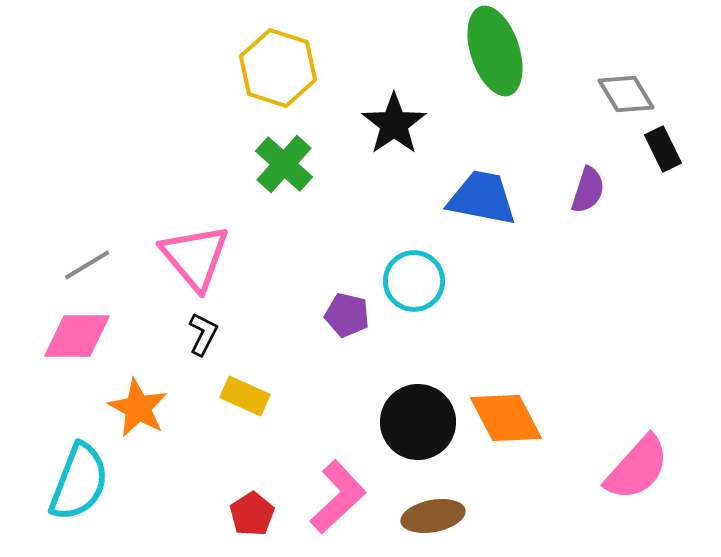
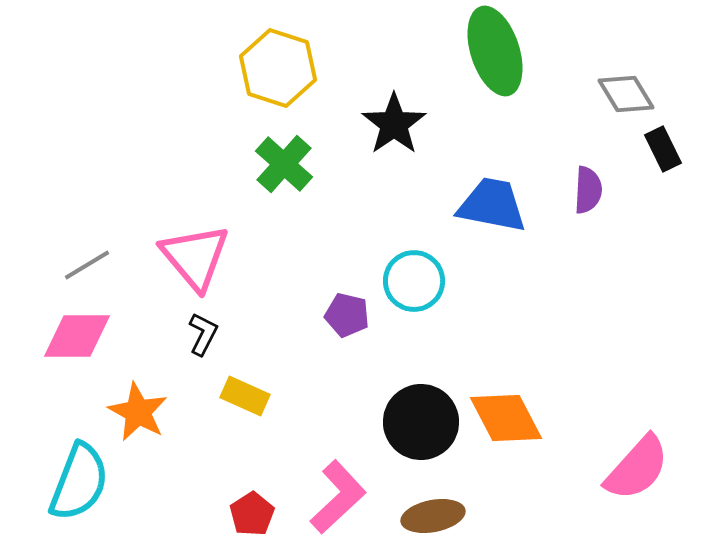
purple semicircle: rotated 15 degrees counterclockwise
blue trapezoid: moved 10 px right, 7 px down
orange star: moved 4 px down
black circle: moved 3 px right
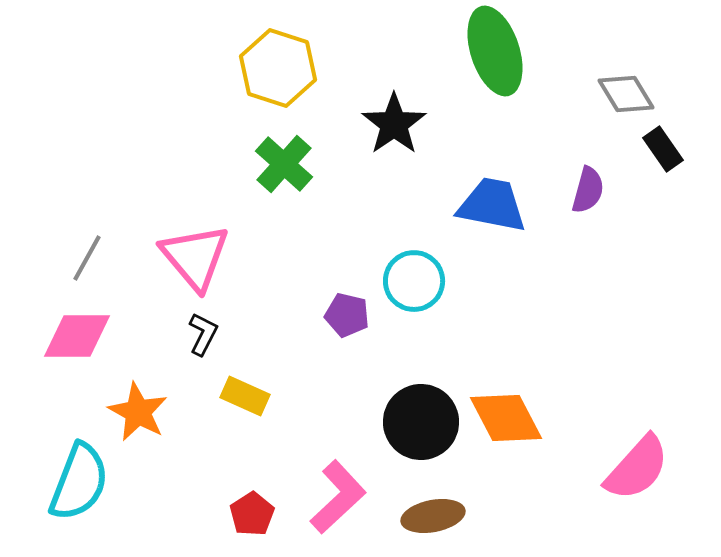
black rectangle: rotated 9 degrees counterclockwise
purple semicircle: rotated 12 degrees clockwise
gray line: moved 7 px up; rotated 30 degrees counterclockwise
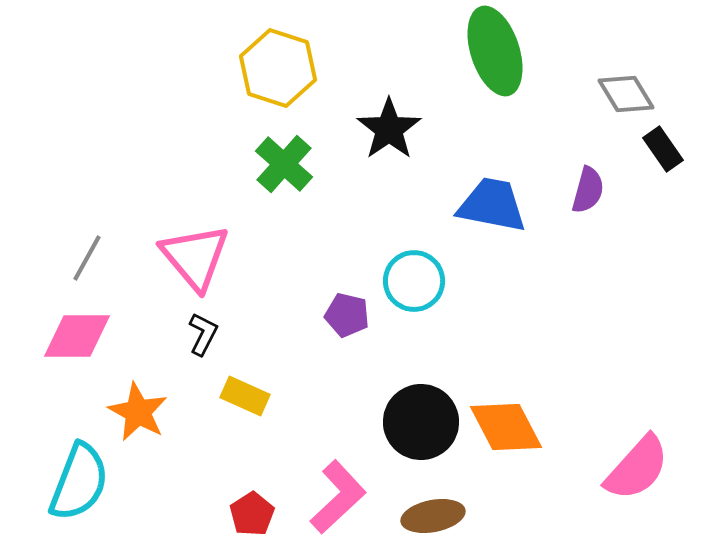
black star: moved 5 px left, 5 px down
orange diamond: moved 9 px down
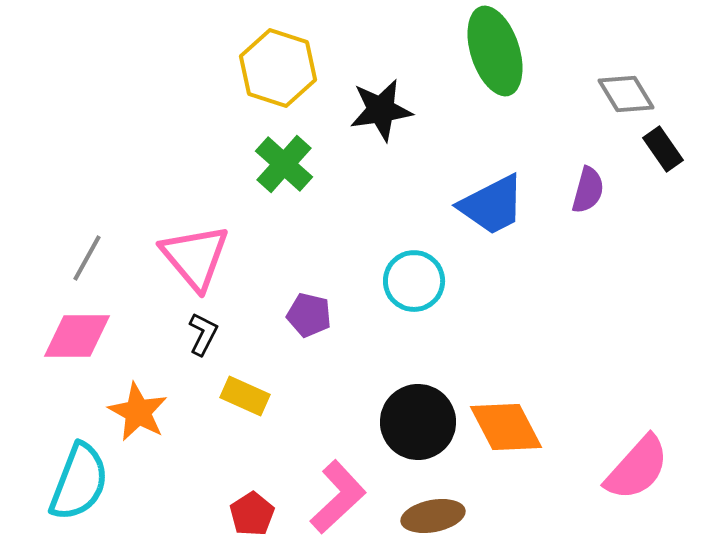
black star: moved 8 px left, 19 px up; rotated 26 degrees clockwise
blue trapezoid: rotated 142 degrees clockwise
purple pentagon: moved 38 px left
black circle: moved 3 px left
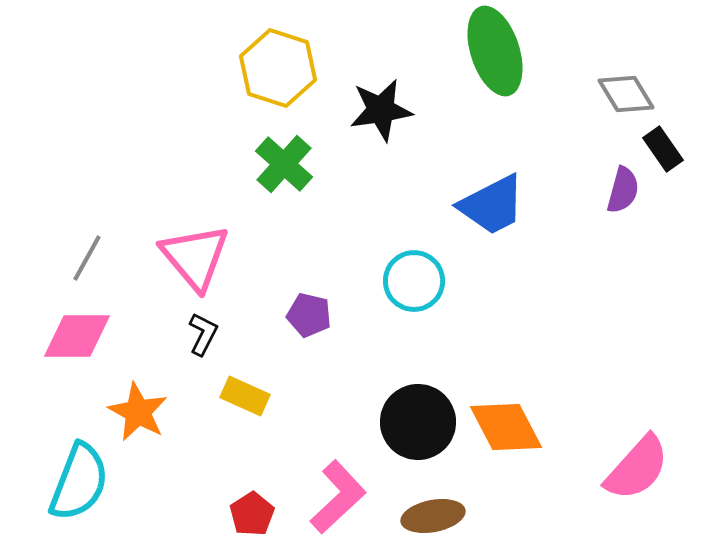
purple semicircle: moved 35 px right
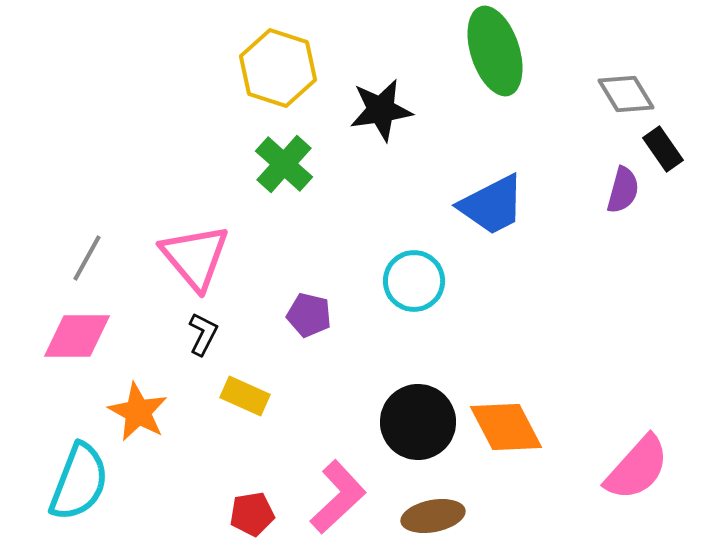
red pentagon: rotated 24 degrees clockwise
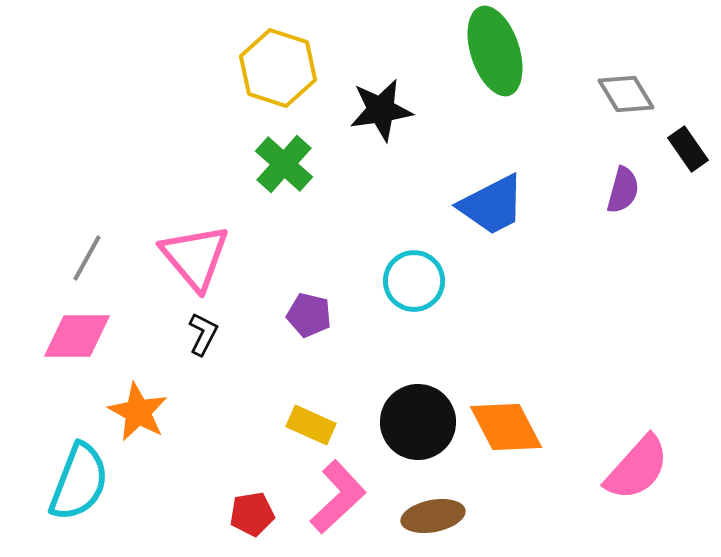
black rectangle: moved 25 px right
yellow rectangle: moved 66 px right, 29 px down
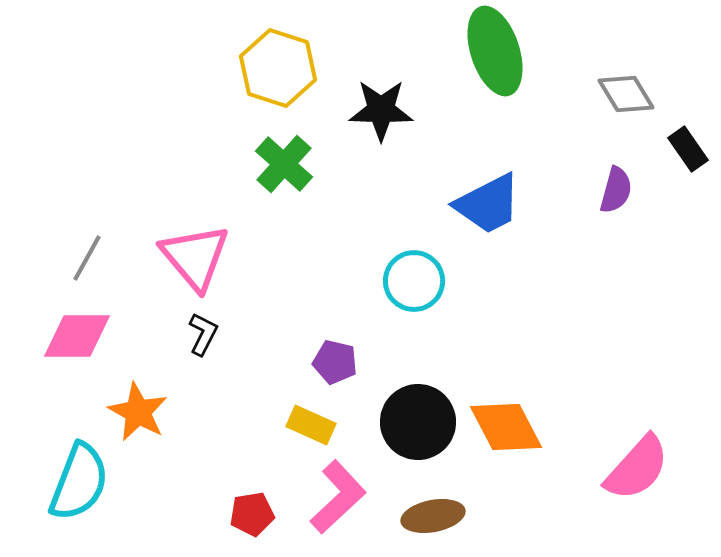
black star: rotated 10 degrees clockwise
purple semicircle: moved 7 px left
blue trapezoid: moved 4 px left, 1 px up
purple pentagon: moved 26 px right, 47 px down
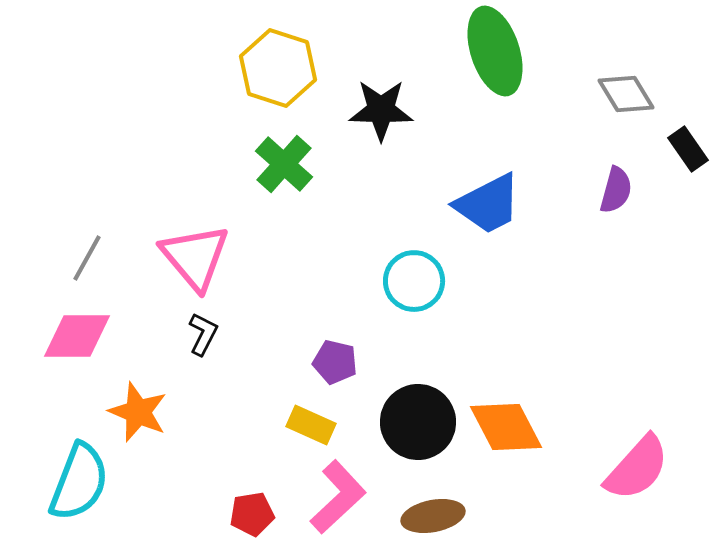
orange star: rotated 6 degrees counterclockwise
